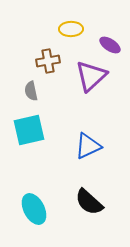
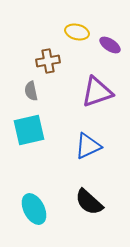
yellow ellipse: moved 6 px right, 3 px down; rotated 15 degrees clockwise
purple triangle: moved 6 px right, 16 px down; rotated 24 degrees clockwise
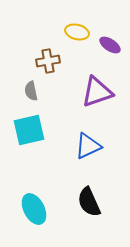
black semicircle: rotated 24 degrees clockwise
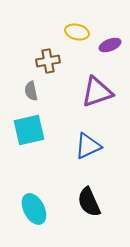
purple ellipse: rotated 55 degrees counterclockwise
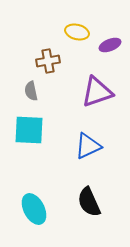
cyan square: rotated 16 degrees clockwise
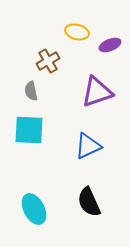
brown cross: rotated 20 degrees counterclockwise
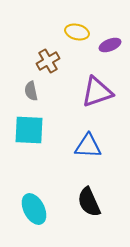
blue triangle: rotated 28 degrees clockwise
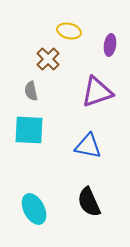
yellow ellipse: moved 8 px left, 1 px up
purple ellipse: rotated 60 degrees counterclockwise
brown cross: moved 2 px up; rotated 15 degrees counterclockwise
blue triangle: rotated 8 degrees clockwise
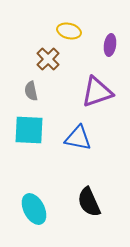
blue triangle: moved 10 px left, 8 px up
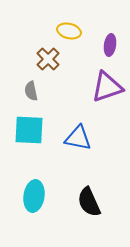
purple triangle: moved 10 px right, 5 px up
cyan ellipse: moved 13 px up; rotated 36 degrees clockwise
